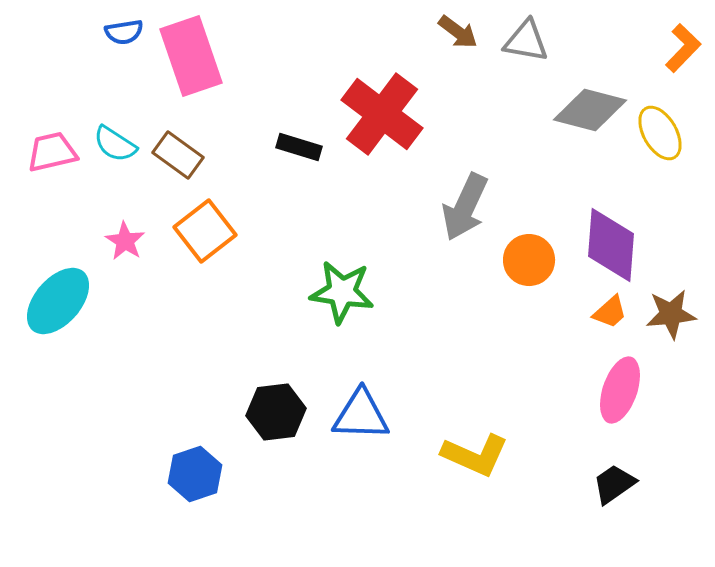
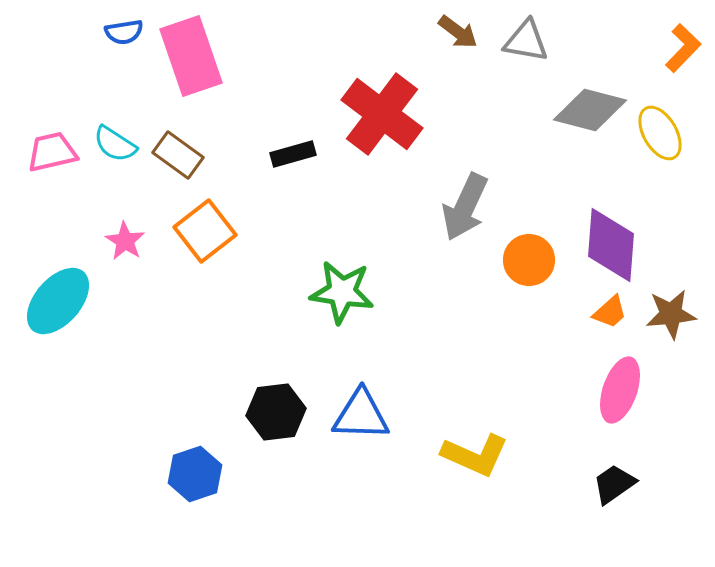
black rectangle: moved 6 px left, 7 px down; rotated 33 degrees counterclockwise
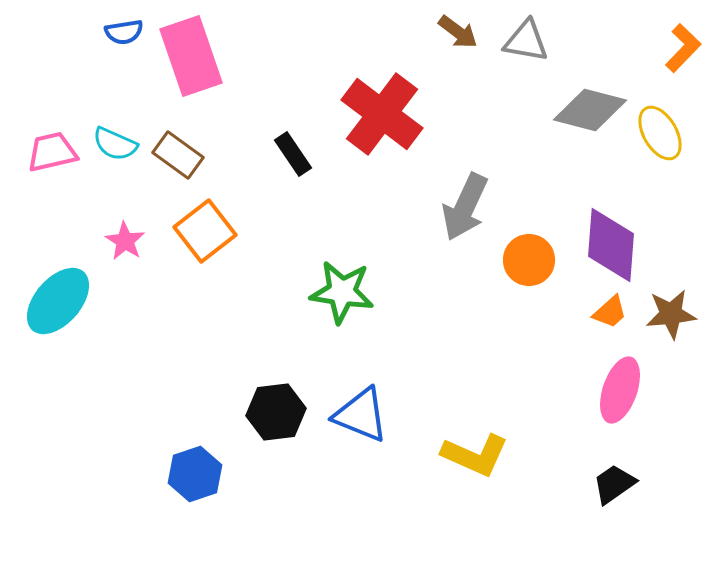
cyan semicircle: rotated 9 degrees counterclockwise
black rectangle: rotated 72 degrees clockwise
blue triangle: rotated 20 degrees clockwise
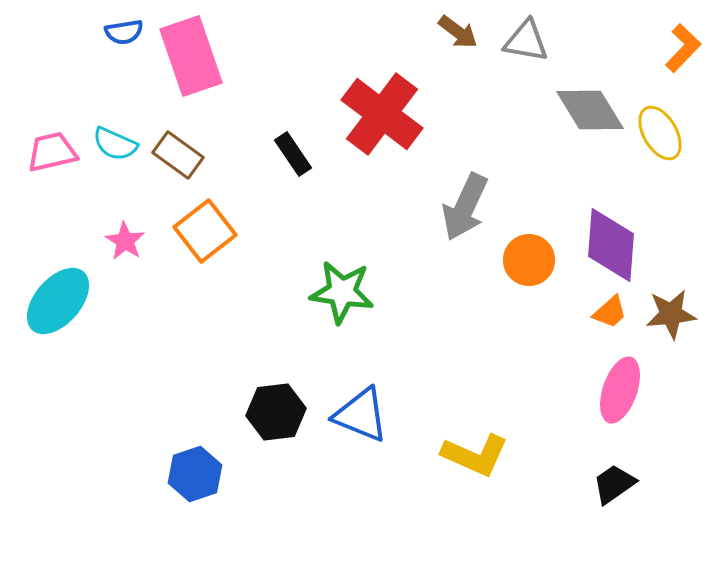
gray diamond: rotated 44 degrees clockwise
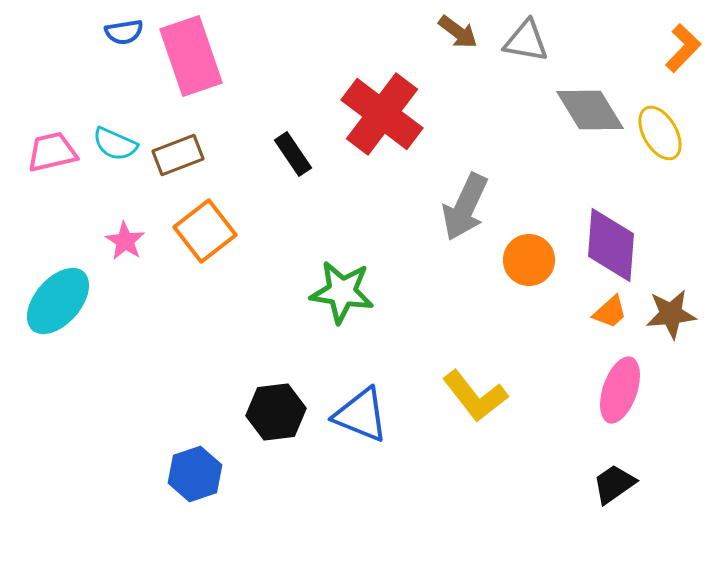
brown rectangle: rotated 57 degrees counterclockwise
yellow L-shape: moved 59 px up; rotated 28 degrees clockwise
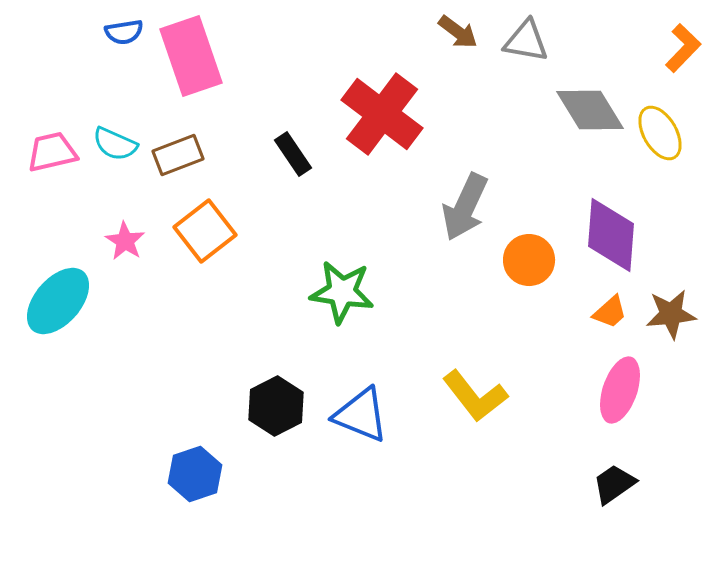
purple diamond: moved 10 px up
black hexagon: moved 6 px up; rotated 20 degrees counterclockwise
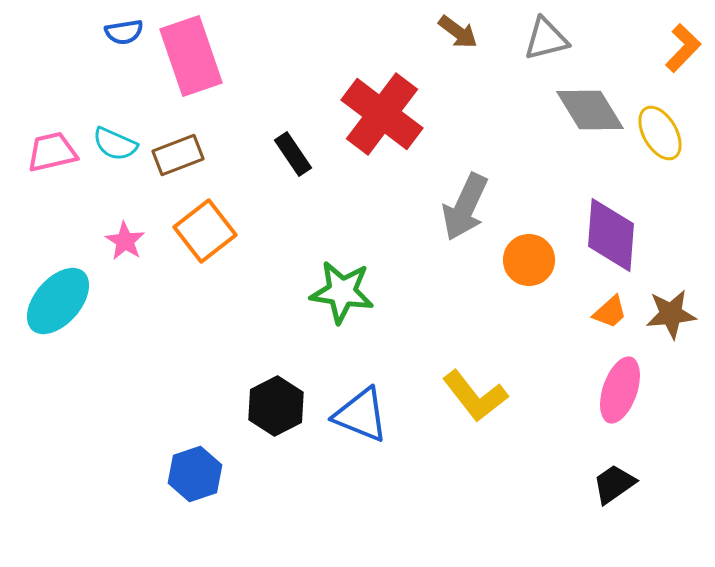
gray triangle: moved 20 px right, 2 px up; rotated 24 degrees counterclockwise
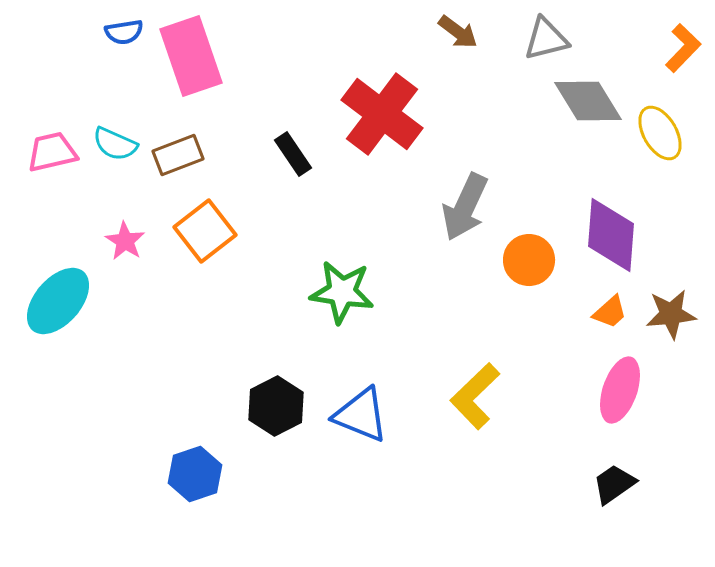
gray diamond: moved 2 px left, 9 px up
yellow L-shape: rotated 84 degrees clockwise
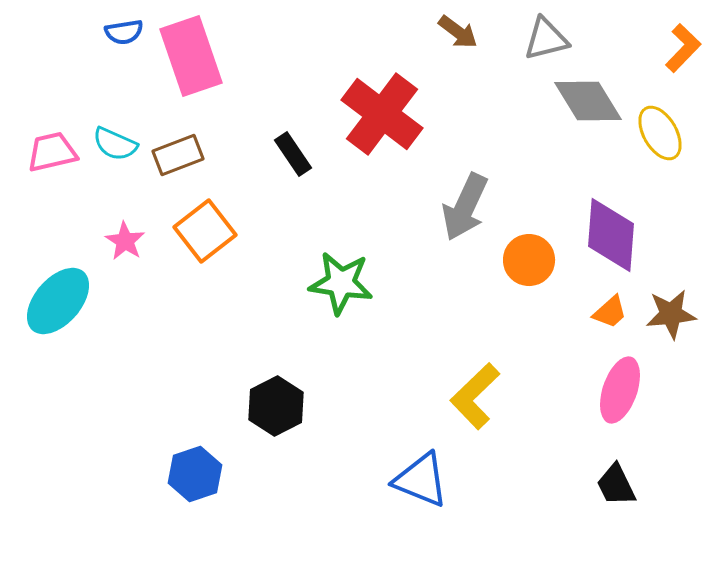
green star: moved 1 px left, 9 px up
blue triangle: moved 60 px right, 65 px down
black trapezoid: moved 2 px right, 1 px down; rotated 81 degrees counterclockwise
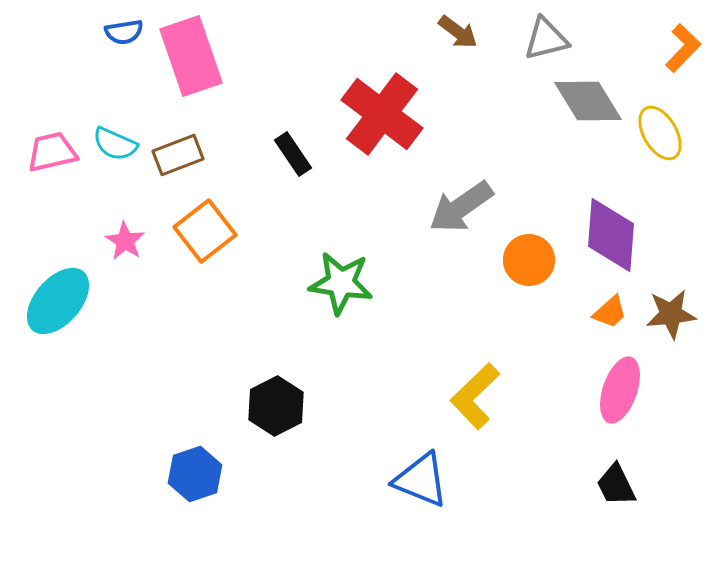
gray arrow: moved 4 px left; rotated 30 degrees clockwise
